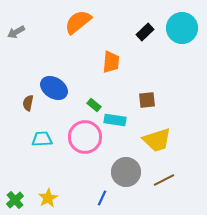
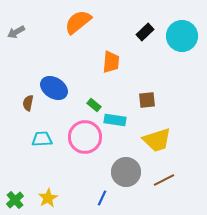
cyan circle: moved 8 px down
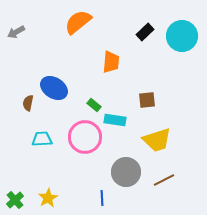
blue line: rotated 28 degrees counterclockwise
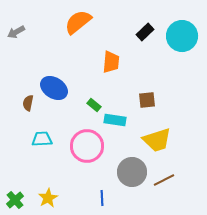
pink circle: moved 2 px right, 9 px down
gray circle: moved 6 px right
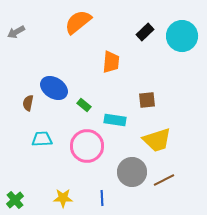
green rectangle: moved 10 px left
yellow star: moved 15 px right; rotated 30 degrees clockwise
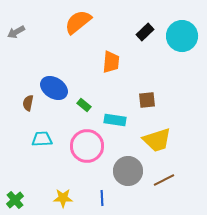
gray circle: moved 4 px left, 1 px up
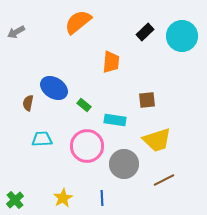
gray circle: moved 4 px left, 7 px up
yellow star: rotated 30 degrees counterclockwise
